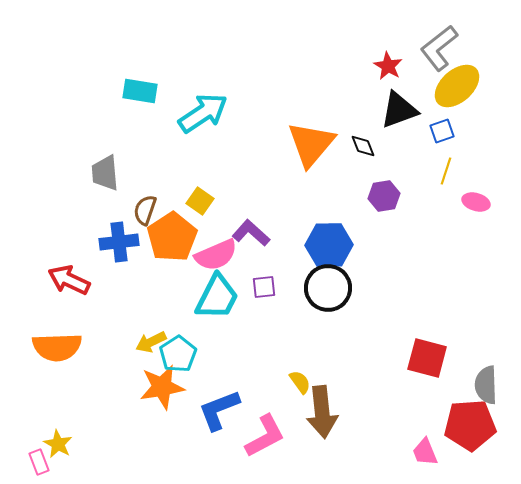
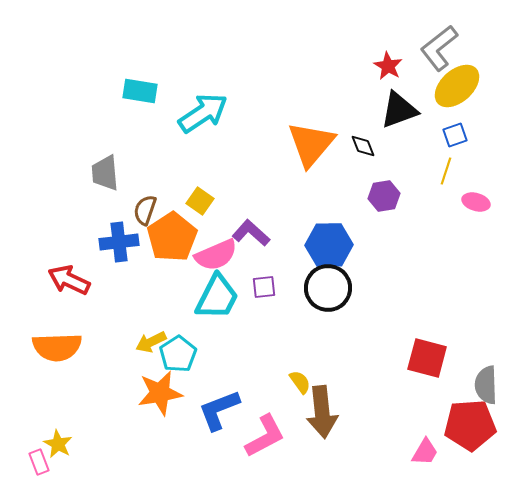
blue square: moved 13 px right, 4 px down
orange star: moved 2 px left, 6 px down
pink trapezoid: rotated 128 degrees counterclockwise
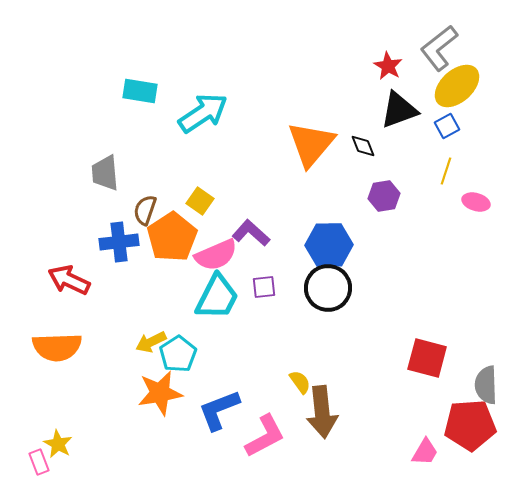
blue square: moved 8 px left, 9 px up; rotated 10 degrees counterclockwise
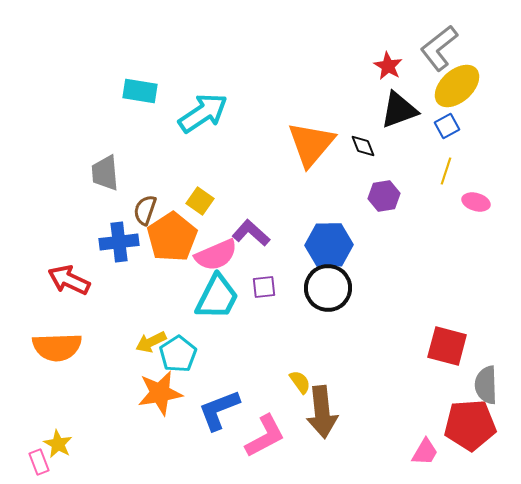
red square: moved 20 px right, 12 px up
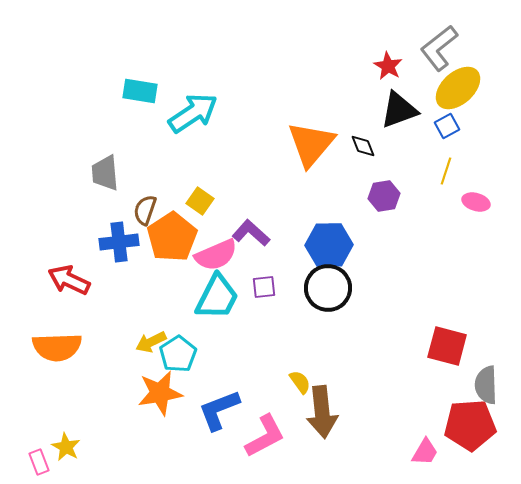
yellow ellipse: moved 1 px right, 2 px down
cyan arrow: moved 10 px left
yellow star: moved 8 px right, 3 px down
